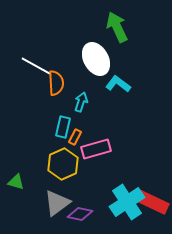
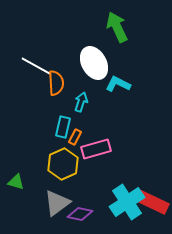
white ellipse: moved 2 px left, 4 px down
cyan L-shape: rotated 10 degrees counterclockwise
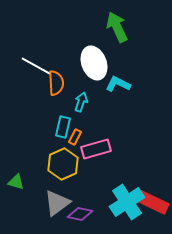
white ellipse: rotated 8 degrees clockwise
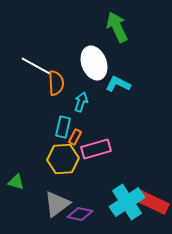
yellow hexagon: moved 5 px up; rotated 20 degrees clockwise
gray triangle: moved 1 px down
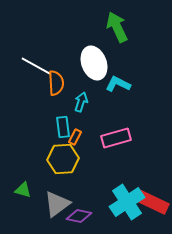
cyan rectangle: rotated 20 degrees counterclockwise
pink rectangle: moved 20 px right, 11 px up
green triangle: moved 7 px right, 8 px down
purple diamond: moved 1 px left, 2 px down
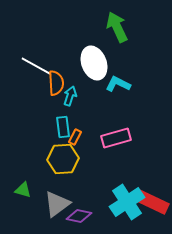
cyan arrow: moved 11 px left, 6 px up
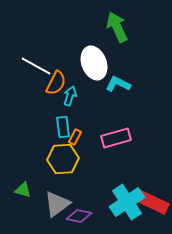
orange semicircle: rotated 30 degrees clockwise
